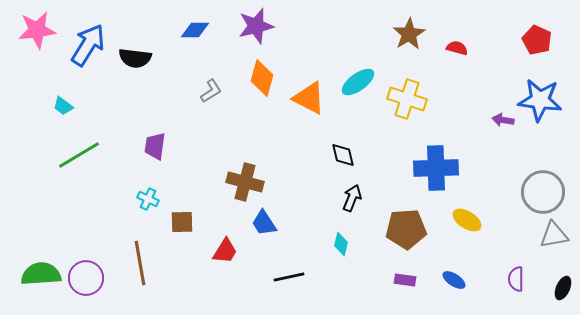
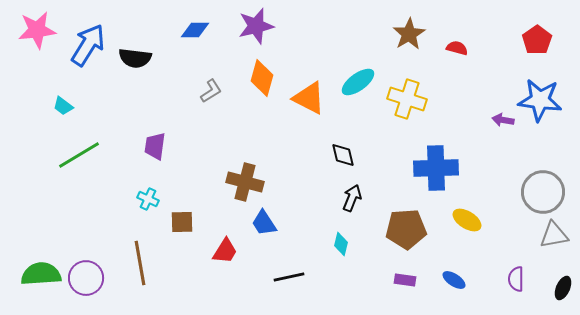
red pentagon: rotated 12 degrees clockwise
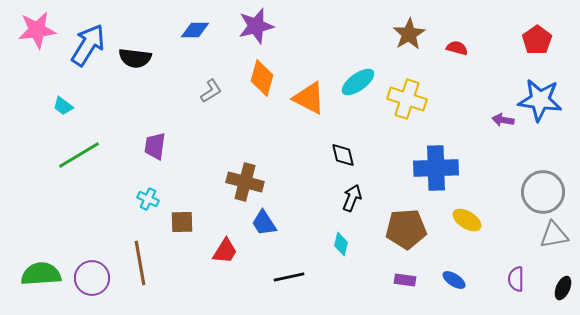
purple circle: moved 6 px right
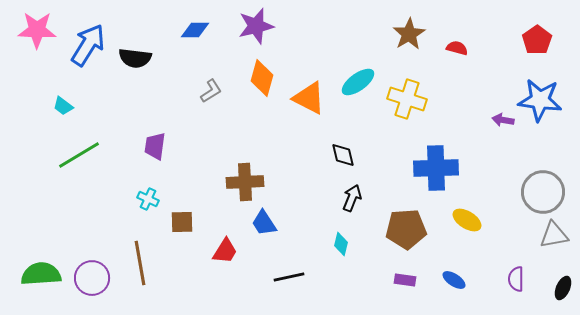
pink star: rotated 9 degrees clockwise
brown cross: rotated 18 degrees counterclockwise
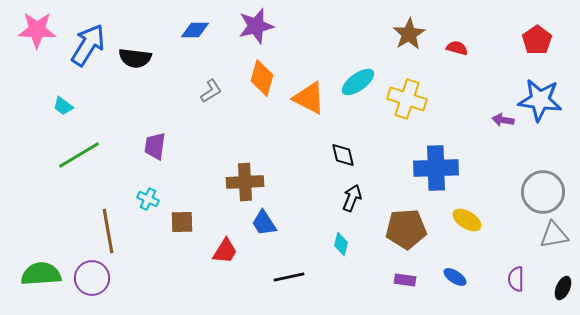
brown line: moved 32 px left, 32 px up
blue ellipse: moved 1 px right, 3 px up
